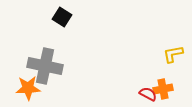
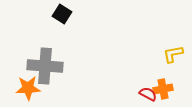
black square: moved 3 px up
gray cross: rotated 8 degrees counterclockwise
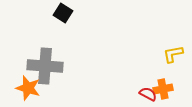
black square: moved 1 px right, 1 px up
orange star: rotated 20 degrees clockwise
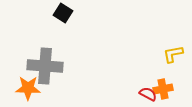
orange star: rotated 15 degrees counterclockwise
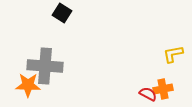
black square: moved 1 px left
orange star: moved 3 px up
